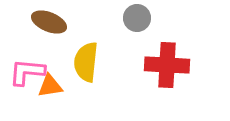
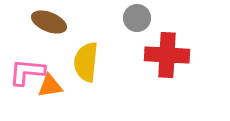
red cross: moved 10 px up
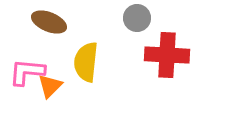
orange triangle: rotated 36 degrees counterclockwise
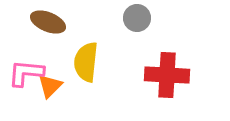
brown ellipse: moved 1 px left
red cross: moved 20 px down
pink L-shape: moved 1 px left, 1 px down
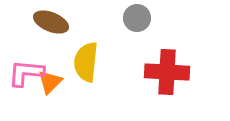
brown ellipse: moved 3 px right
red cross: moved 3 px up
orange triangle: moved 4 px up
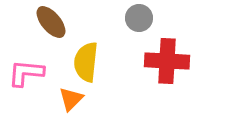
gray circle: moved 2 px right
brown ellipse: rotated 28 degrees clockwise
red cross: moved 11 px up
orange triangle: moved 21 px right, 17 px down
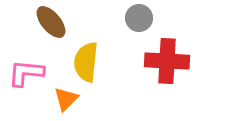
orange triangle: moved 5 px left
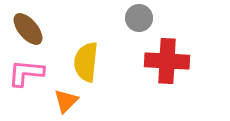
brown ellipse: moved 23 px left, 7 px down
orange triangle: moved 2 px down
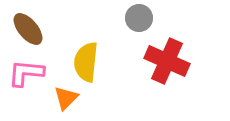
red cross: rotated 21 degrees clockwise
orange triangle: moved 3 px up
